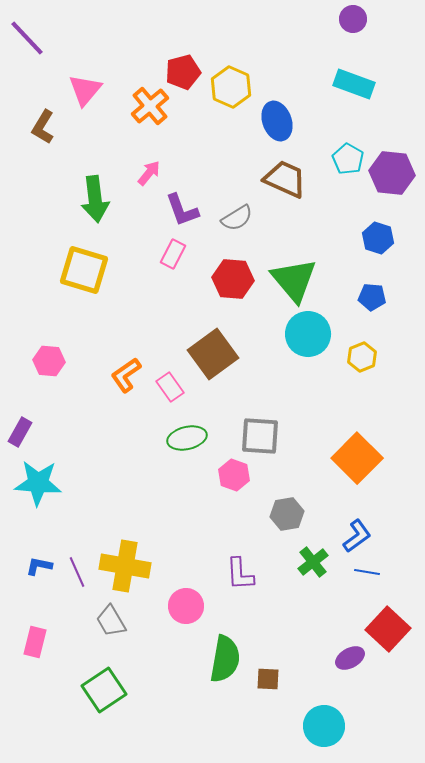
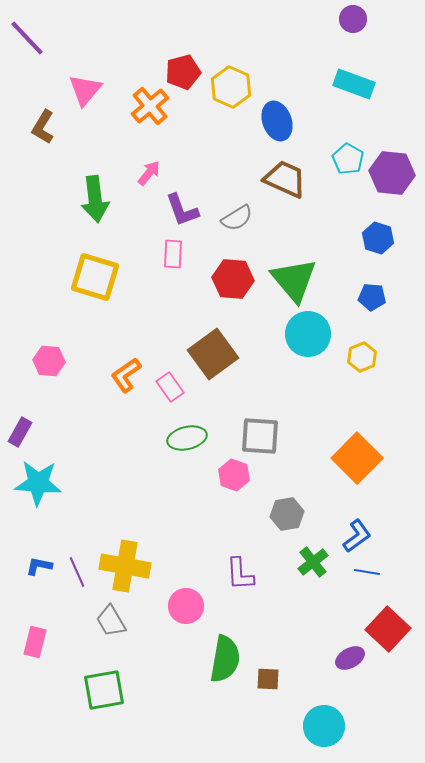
pink rectangle at (173, 254): rotated 24 degrees counterclockwise
yellow square at (84, 270): moved 11 px right, 7 px down
green square at (104, 690): rotated 24 degrees clockwise
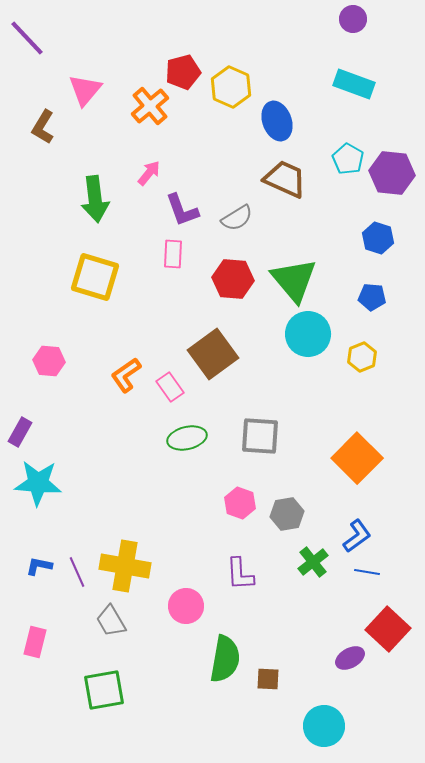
pink hexagon at (234, 475): moved 6 px right, 28 px down
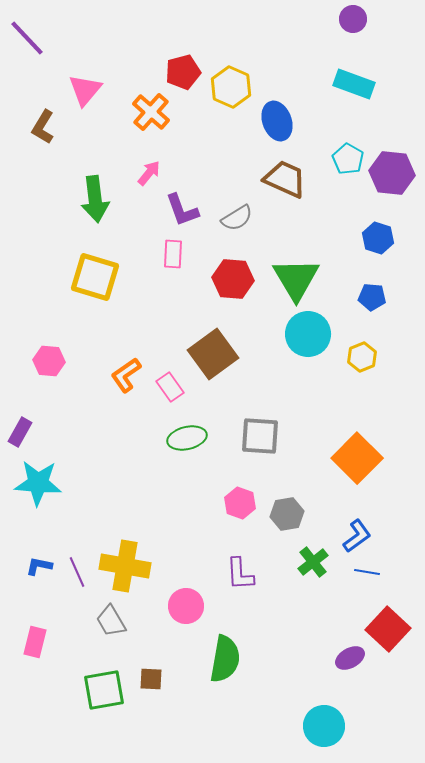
orange cross at (150, 106): moved 1 px right, 6 px down; rotated 9 degrees counterclockwise
green triangle at (294, 280): moved 2 px right, 1 px up; rotated 9 degrees clockwise
brown square at (268, 679): moved 117 px left
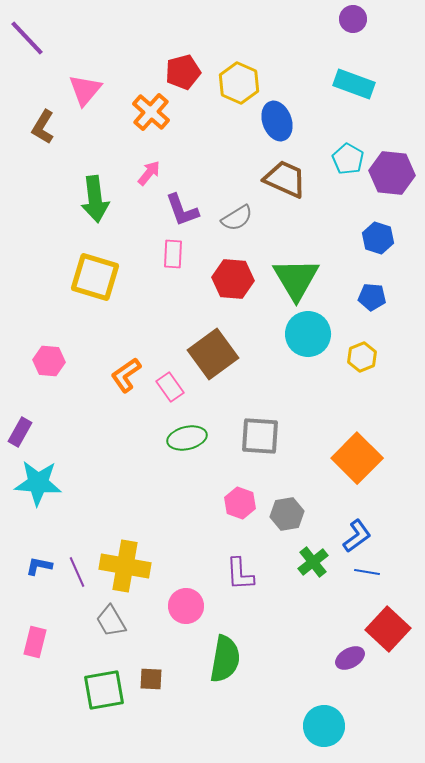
yellow hexagon at (231, 87): moved 8 px right, 4 px up
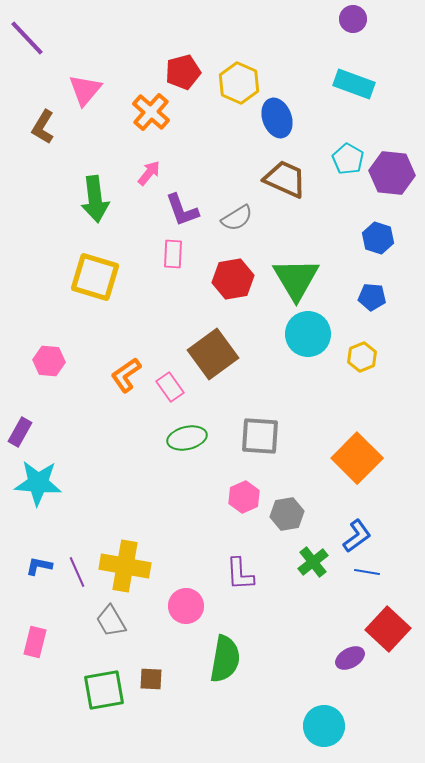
blue ellipse at (277, 121): moved 3 px up
red hexagon at (233, 279): rotated 15 degrees counterclockwise
pink hexagon at (240, 503): moved 4 px right, 6 px up; rotated 16 degrees clockwise
